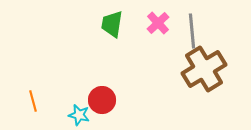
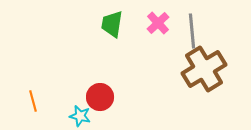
red circle: moved 2 px left, 3 px up
cyan star: moved 1 px right, 1 px down
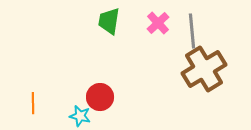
green trapezoid: moved 3 px left, 3 px up
orange line: moved 2 px down; rotated 15 degrees clockwise
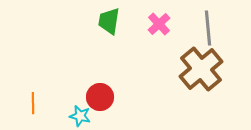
pink cross: moved 1 px right, 1 px down
gray line: moved 16 px right, 3 px up
brown cross: moved 3 px left; rotated 9 degrees counterclockwise
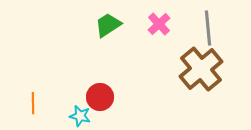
green trapezoid: moved 1 px left, 4 px down; rotated 48 degrees clockwise
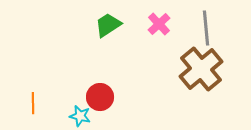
gray line: moved 2 px left
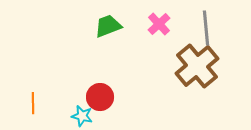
green trapezoid: moved 1 px down; rotated 12 degrees clockwise
brown cross: moved 4 px left, 3 px up
cyan star: moved 2 px right
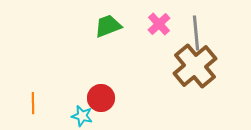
gray line: moved 10 px left, 5 px down
brown cross: moved 2 px left
red circle: moved 1 px right, 1 px down
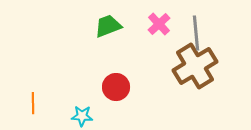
brown cross: rotated 9 degrees clockwise
red circle: moved 15 px right, 11 px up
cyan star: rotated 10 degrees counterclockwise
